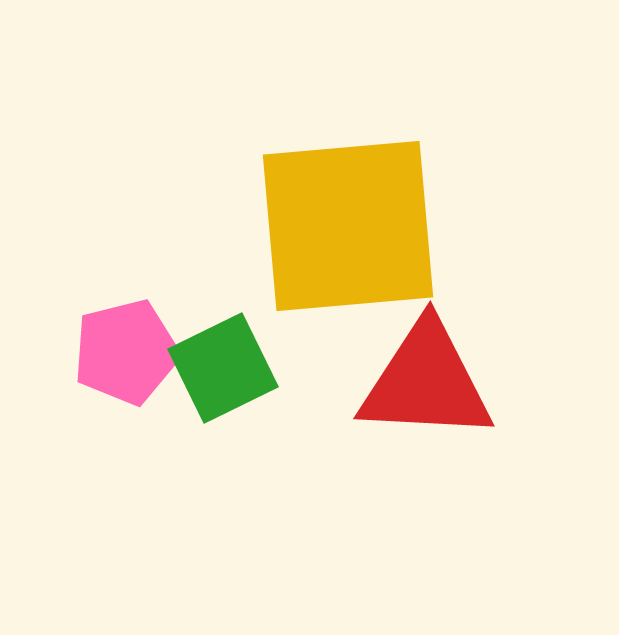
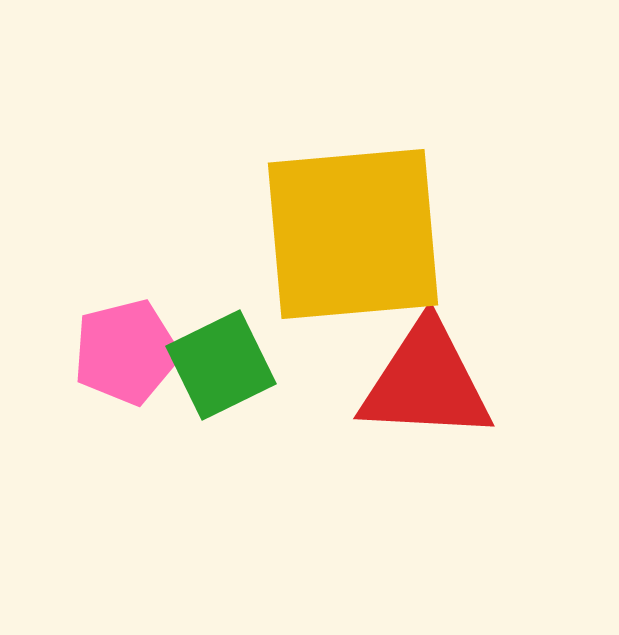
yellow square: moved 5 px right, 8 px down
green square: moved 2 px left, 3 px up
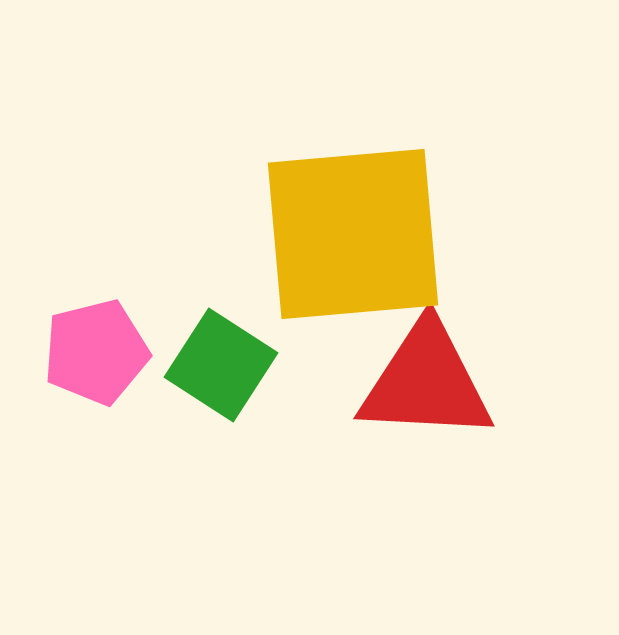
pink pentagon: moved 30 px left
green square: rotated 31 degrees counterclockwise
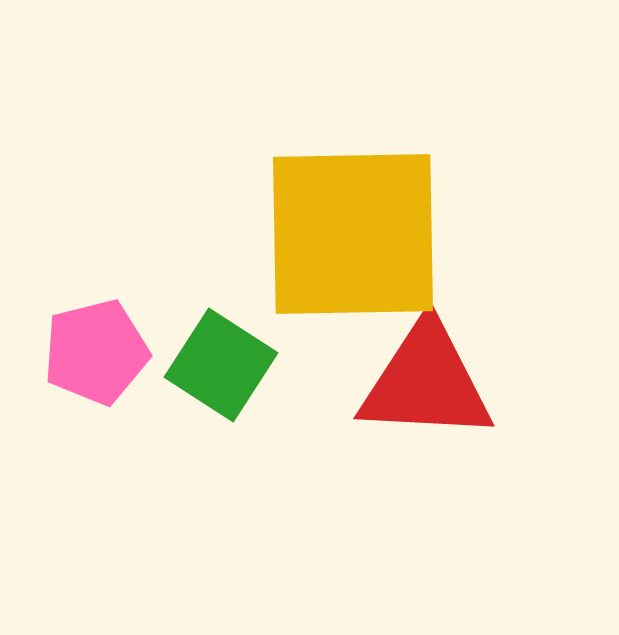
yellow square: rotated 4 degrees clockwise
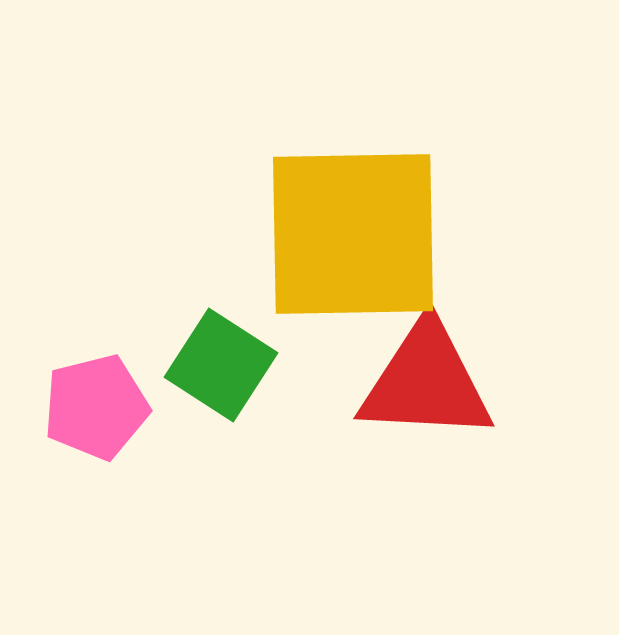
pink pentagon: moved 55 px down
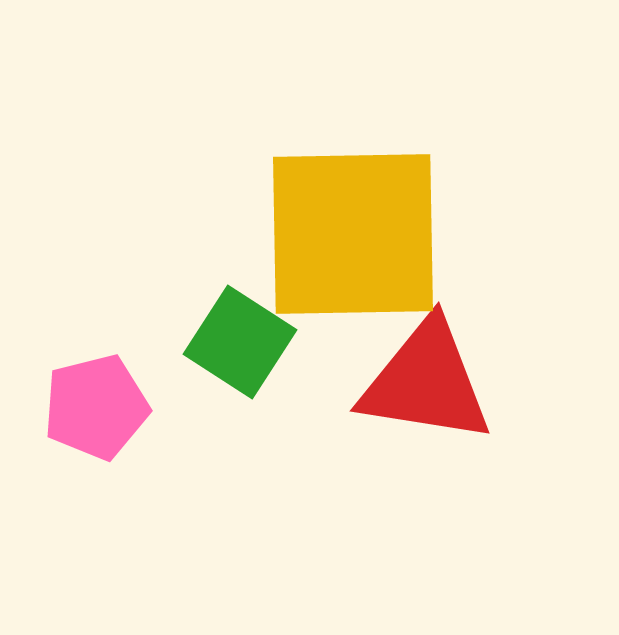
green square: moved 19 px right, 23 px up
red triangle: rotated 6 degrees clockwise
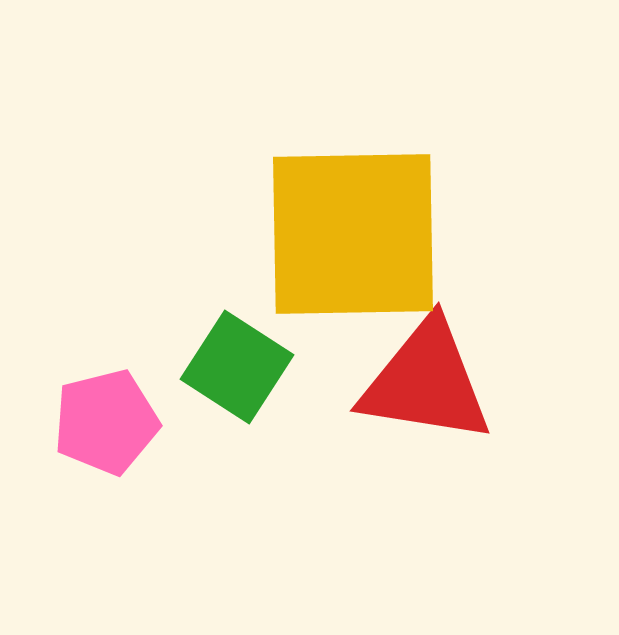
green square: moved 3 px left, 25 px down
pink pentagon: moved 10 px right, 15 px down
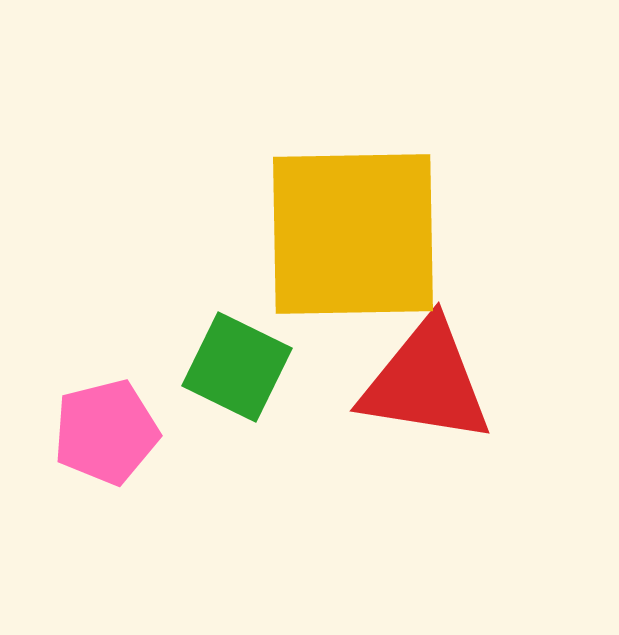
green square: rotated 7 degrees counterclockwise
pink pentagon: moved 10 px down
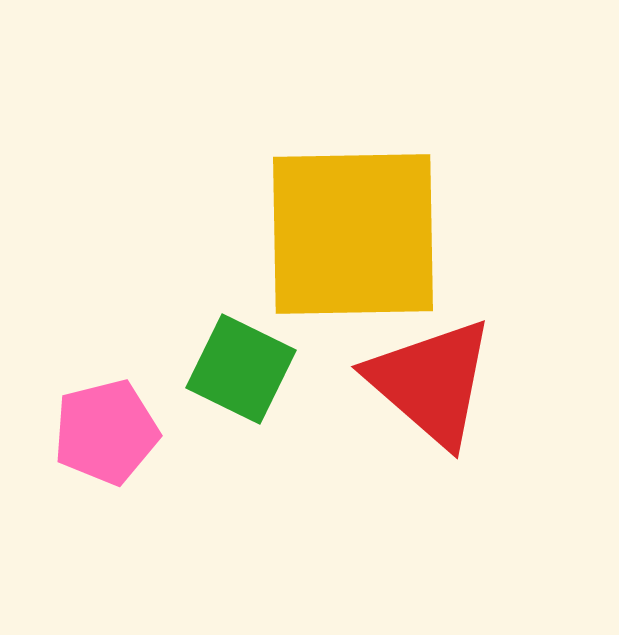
green square: moved 4 px right, 2 px down
red triangle: moved 5 px right; rotated 32 degrees clockwise
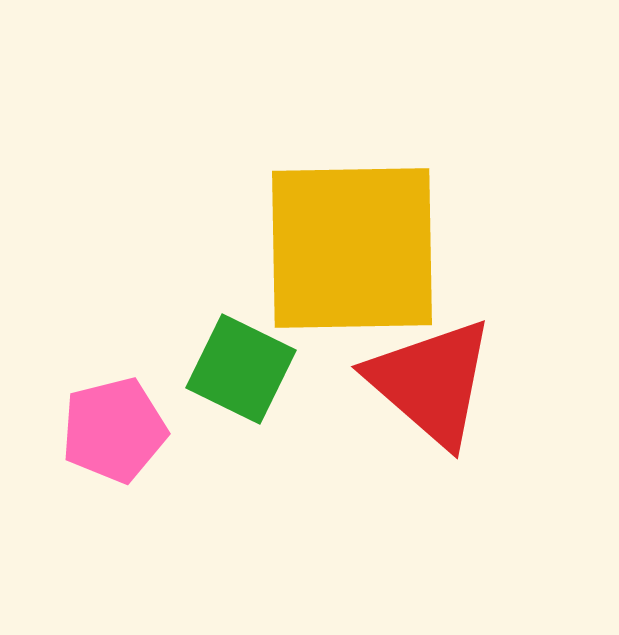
yellow square: moved 1 px left, 14 px down
pink pentagon: moved 8 px right, 2 px up
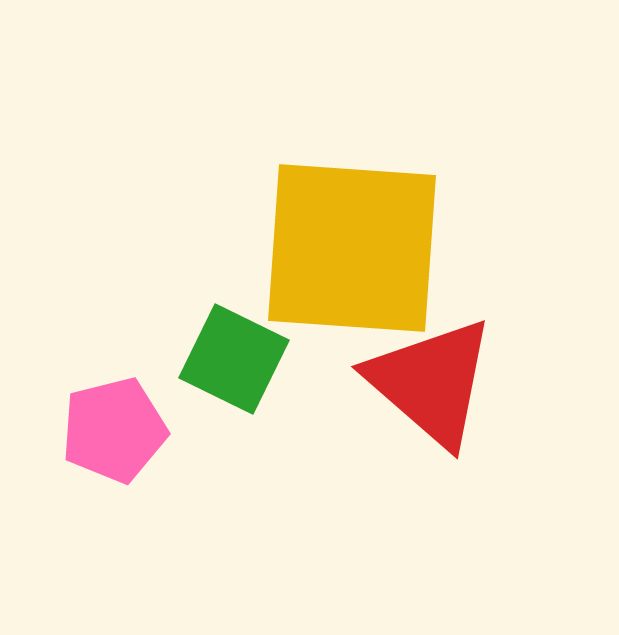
yellow square: rotated 5 degrees clockwise
green square: moved 7 px left, 10 px up
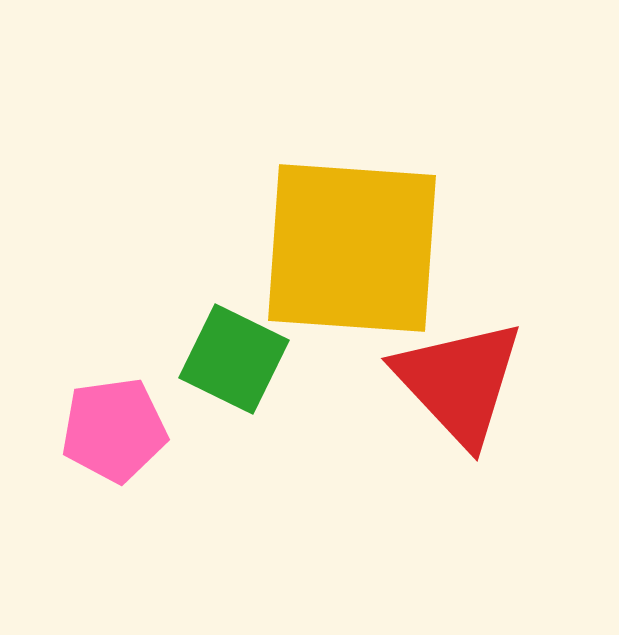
red triangle: moved 28 px right; rotated 6 degrees clockwise
pink pentagon: rotated 6 degrees clockwise
